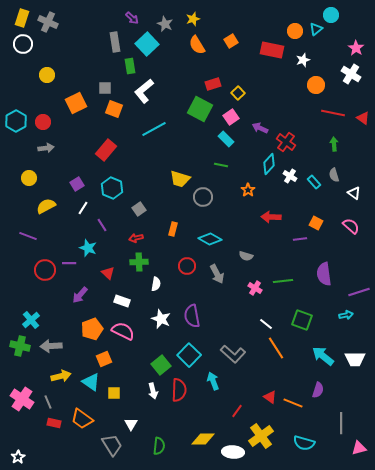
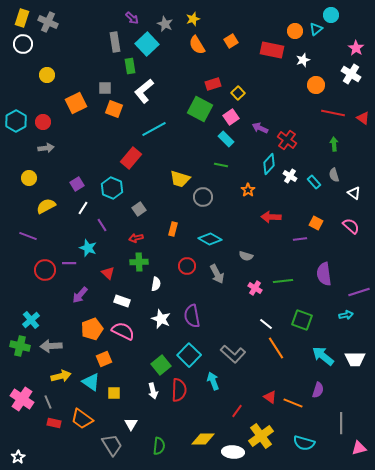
red cross at (286, 142): moved 1 px right, 2 px up
red rectangle at (106, 150): moved 25 px right, 8 px down
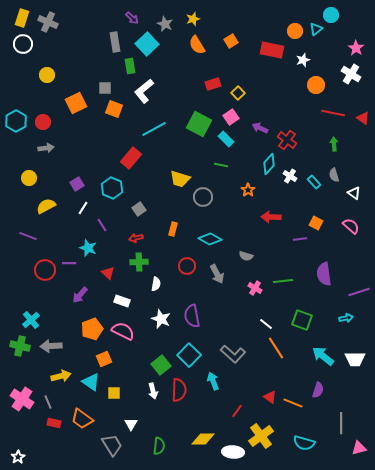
green square at (200, 109): moved 1 px left, 15 px down
cyan arrow at (346, 315): moved 3 px down
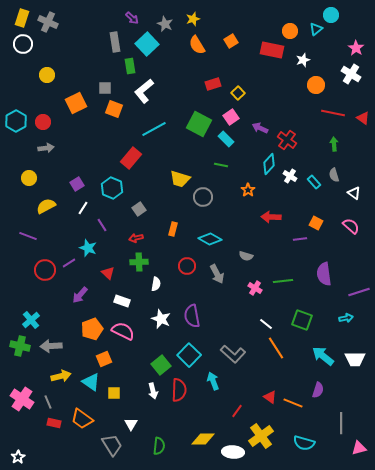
orange circle at (295, 31): moved 5 px left
purple line at (69, 263): rotated 32 degrees counterclockwise
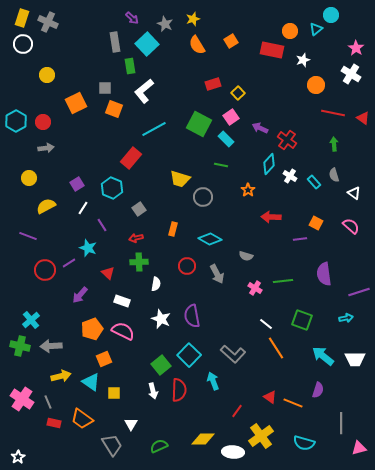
green semicircle at (159, 446): rotated 120 degrees counterclockwise
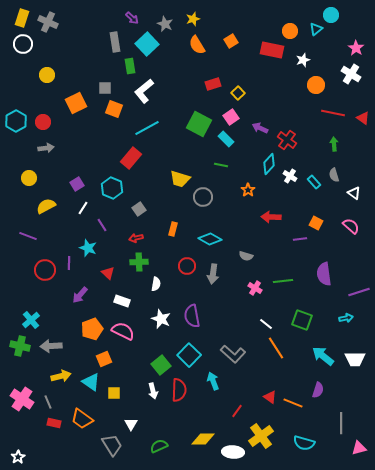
cyan line at (154, 129): moved 7 px left, 1 px up
purple line at (69, 263): rotated 56 degrees counterclockwise
gray arrow at (217, 274): moved 4 px left; rotated 36 degrees clockwise
